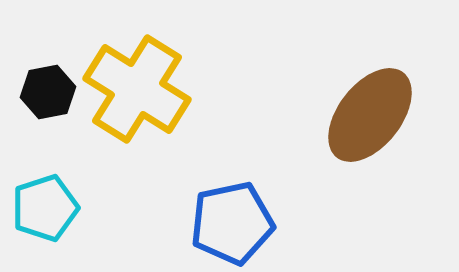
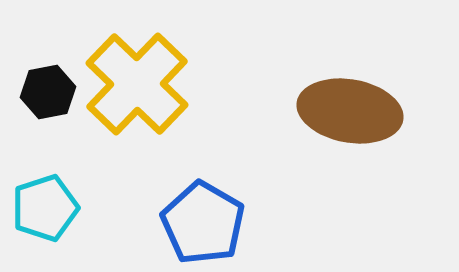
yellow cross: moved 5 px up; rotated 12 degrees clockwise
brown ellipse: moved 20 px left, 4 px up; rotated 62 degrees clockwise
blue pentagon: moved 29 px left; rotated 30 degrees counterclockwise
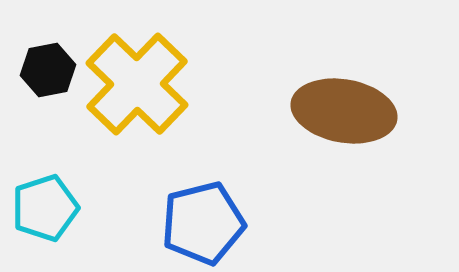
black hexagon: moved 22 px up
brown ellipse: moved 6 px left
blue pentagon: rotated 28 degrees clockwise
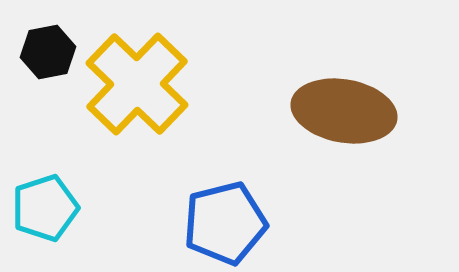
black hexagon: moved 18 px up
blue pentagon: moved 22 px right
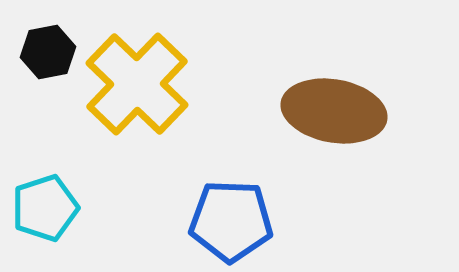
brown ellipse: moved 10 px left
blue pentagon: moved 6 px right, 2 px up; rotated 16 degrees clockwise
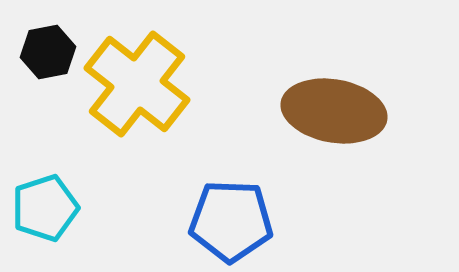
yellow cross: rotated 6 degrees counterclockwise
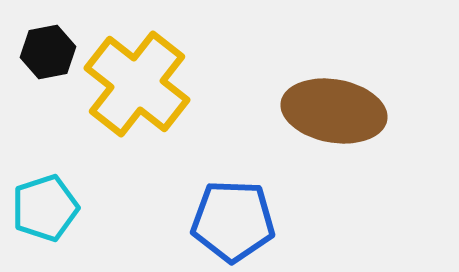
blue pentagon: moved 2 px right
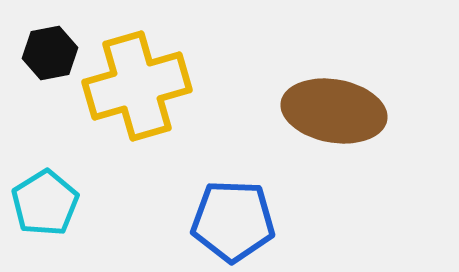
black hexagon: moved 2 px right, 1 px down
yellow cross: moved 2 px down; rotated 36 degrees clockwise
cyan pentagon: moved 5 px up; rotated 14 degrees counterclockwise
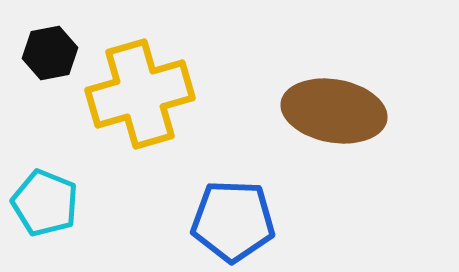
yellow cross: moved 3 px right, 8 px down
cyan pentagon: rotated 18 degrees counterclockwise
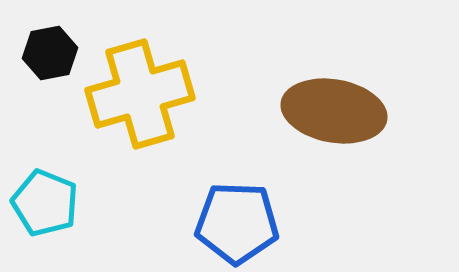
blue pentagon: moved 4 px right, 2 px down
